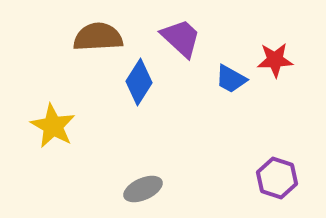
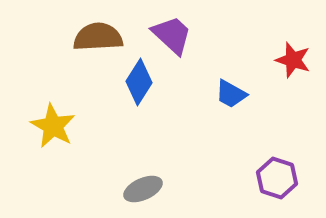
purple trapezoid: moved 9 px left, 3 px up
red star: moved 18 px right; rotated 21 degrees clockwise
blue trapezoid: moved 15 px down
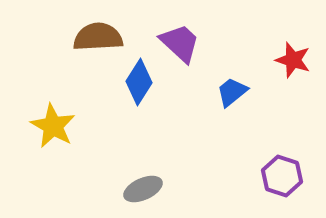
purple trapezoid: moved 8 px right, 8 px down
blue trapezoid: moved 1 px right, 2 px up; rotated 112 degrees clockwise
purple hexagon: moved 5 px right, 2 px up
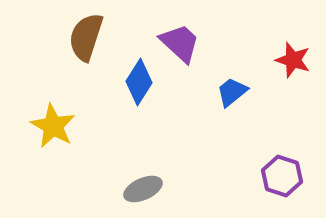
brown semicircle: moved 12 px left; rotated 69 degrees counterclockwise
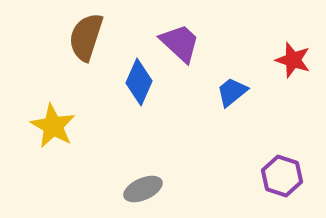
blue diamond: rotated 9 degrees counterclockwise
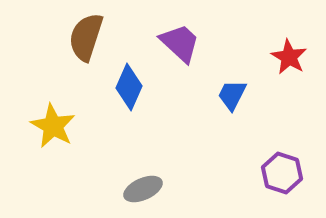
red star: moved 4 px left, 3 px up; rotated 12 degrees clockwise
blue diamond: moved 10 px left, 5 px down
blue trapezoid: moved 3 px down; rotated 24 degrees counterclockwise
purple hexagon: moved 3 px up
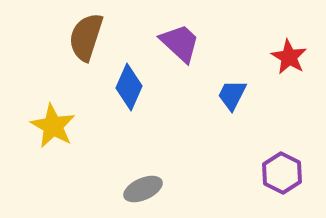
purple hexagon: rotated 9 degrees clockwise
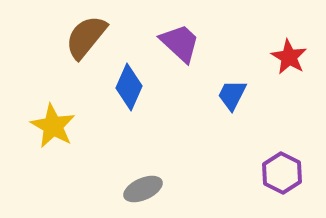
brown semicircle: rotated 21 degrees clockwise
